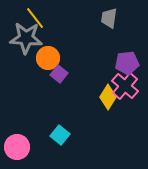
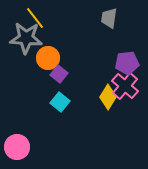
cyan square: moved 33 px up
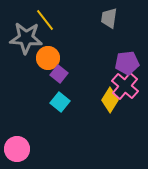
yellow line: moved 10 px right, 2 px down
yellow diamond: moved 2 px right, 3 px down
pink circle: moved 2 px down
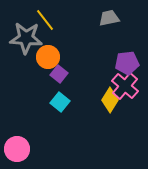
gray trapezoid: rotated 70 degrees clockwise
orange circle: moved 1 px up
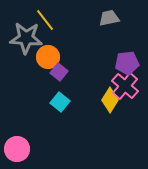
purple square: moved 2 px up
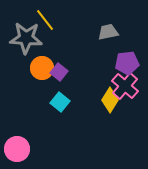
gray trapezoid: moved 1 px left, 14 px down
orange circle: moved 6 px left, 11 px down
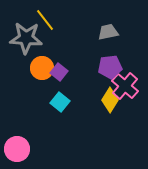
purple pentagon: moved 17 px left, 4 px down
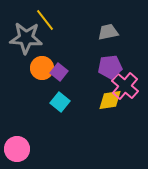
yellow diamond: rotated 50 degrees clockwise
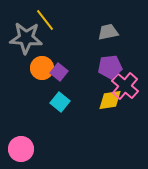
pink circle: moved 4 px right
